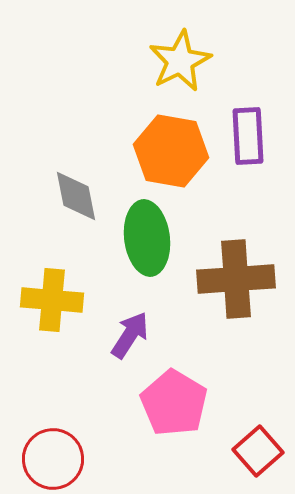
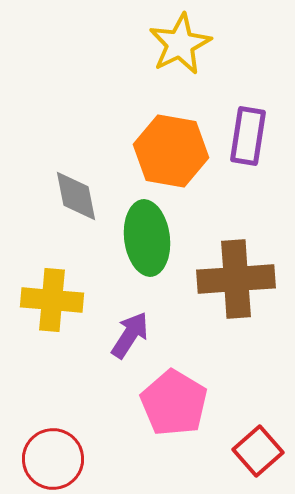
yellow star: moved 17 px up
purple rectangle: rotated 12 degrees clockwise
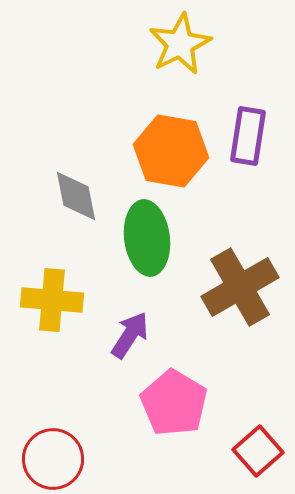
brown cross: moved 4 px right, 8 px down; rotated 26 degrees counterclockwise
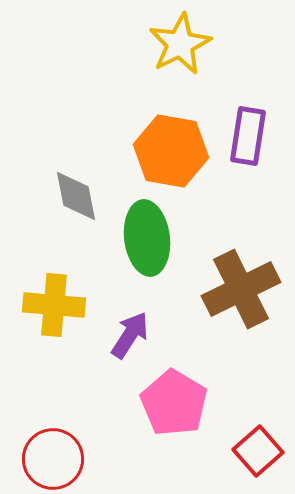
brown cross: moved 1 px right, 2 px down; rotated 4 degrees clockwise
yellow cross: moved 2 px right, 5 px down
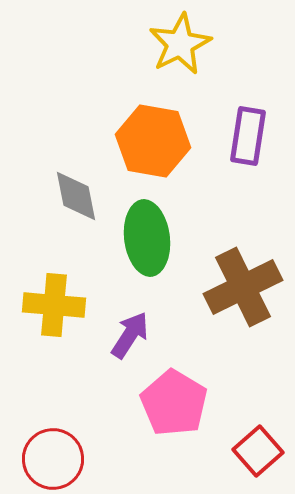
orange hexagon: moved 18 px left, 10 px up
brown cross: moved 2 px right, 2 px up
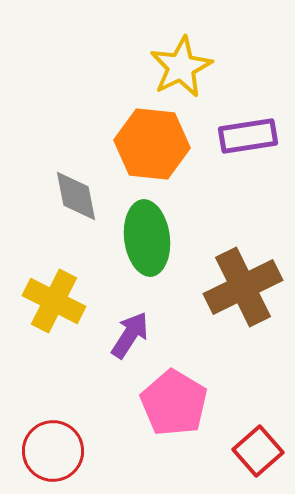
yellow star: moved 1 px right, 23 px down
purple rectangle: rotated 72 degrees clockwise
orange hexagon: moved 1 px left, 3 px down; rotated 4 degrees counterclockwise
yellow cross: moved 4 px up; rotated 22 degrees clockwise
red circle: moved 8 px up
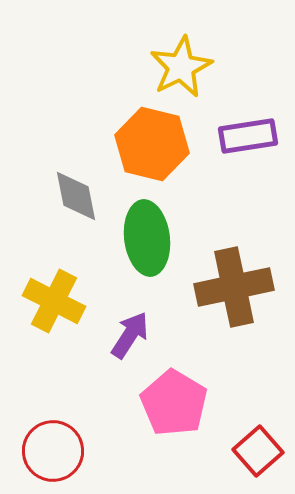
orange hexagon: rotated 8 degrees clockwise
brown cross: moved 9 px left; rotated 14 degrees clockwise
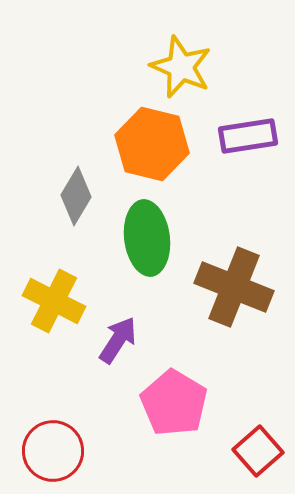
yellow star: rotated 22 degrees counterclockwise
gray diamond: rotated 42 degrees clockwise
brown cross: rotated 34 degrees clockwise
purple arrow: moved 12 px left, 5 px down
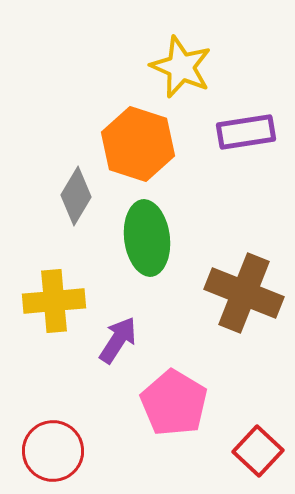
purple rectangle: moved 2 px left, 4 px up
orange hexagon: moved 14 px left; rotated 4 degrees clockwise
brown cross: moved 10 px right, 6 px down
yellow cross: rotated 32 degrees counterclockwise
red square: rotated 6 degrees counterclockwise
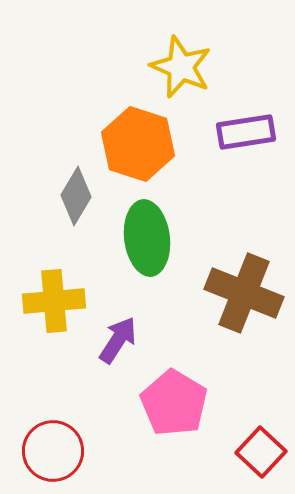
red square: moved 3 px right, 1 px down
